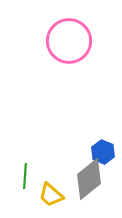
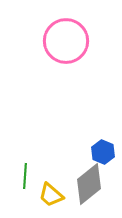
pink circle: moved 3 px left
gray diamond: moved 5 px down
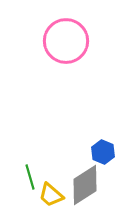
green line: moved 5 px right, 1 px down; rotated 20 degrees counterclockwise
gray diamond: moved 4 px left, 1 px down; rotated 6 degrees clockwise
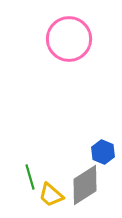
pink circle: moved 3 px right, 2 px up
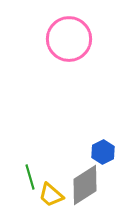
blue hexagon: rotated 10 degrees clockwise
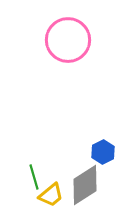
pink circle: moved 1 px left, 1 px down
green line: moved 4 px right
yellow trapezoid: rotated 80 degrees counterclockwise
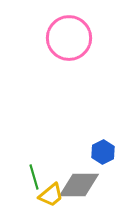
pink circle: moved 1 px right, 2 px up
gray diamond: moved 6 px left; rotated 33 degrees clockwise
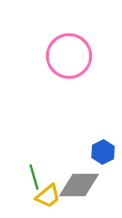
pink circle: moved 18 px down
yellow trapezoid: moved 3 px left, 1 px down
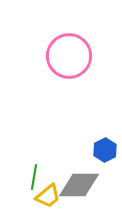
blue hexagon: moved 2 px right, 2 px up
green line: rotated 25 degrees clockwise
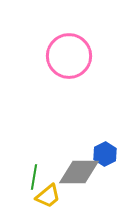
blue hexagon: moved 4 px down
gray diamond: moved 13 px up
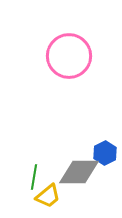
blue hexagon: moved 1 px up
